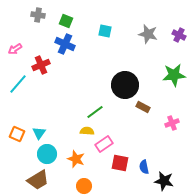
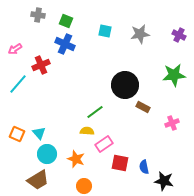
gray star: moved 8 px left; rotated 24 degrees counterclockwise
cyan triangle: rotated 16 degrees counterclockwise
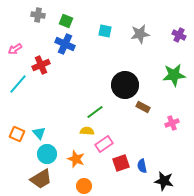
red square: moved 1 px right; rotated 30 degrees counterclockwise
blue semicircle: moved 2 px left, 1 px up
brown trapezoid: moved 3 px right, 1 px up
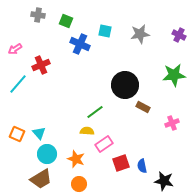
blue cross: moved 15 px right
orange circle: moved 5 px left, 2 px up
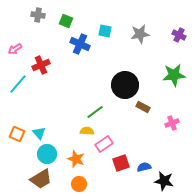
blue semicircle: moved 2 px right, 1 px down; rotated 88 degrees clockwise
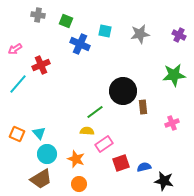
black circle: moved 2 px left, 6 px down
brown rectangle: rotated 56 degrees clockwise
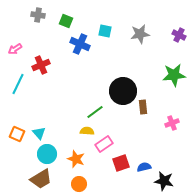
cyan line: rotated 15 degrees counterclockwise
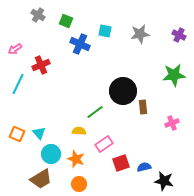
gray cross: rotated 24 degrees clockwise
yellow semicircle: moved 8 px left
cyan circle: moved 4 px right
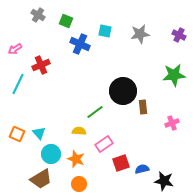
blue semicircle: moved 2 px left, 2 px down
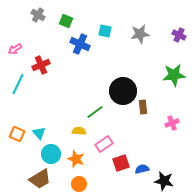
brown trapezoid: moved 1 px left
